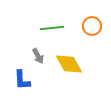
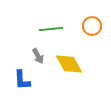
green line: moved 1 px left, 1 px down
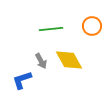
gray arrow: moved 3 px right, 5 px down
yellow diamond: moved 4 px up
blue L-shape: rotated 75 degrees clockwise
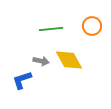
gray arrow: rotated 49 degrees counterclockwise
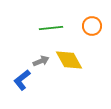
green line: moved 1 px up
gray arrow: rotated 35 degrees counterclockwise
blue L-shape: rotated 20 degrees counterclockwise
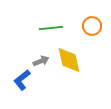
yellow diamond: rotated 16 degrees clockwise
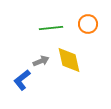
orange circle: moved 4 px left, 2 px up
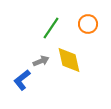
green line: rotated 50 degrees counterclockwise
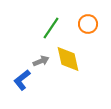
yellow diamond: moved 1 px left, 1 px up
